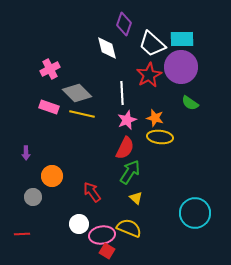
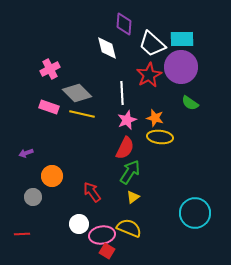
purple diamond: rotated 15 degrees counterclockwise
purple arrow: rotated 72 degrees clockwise
yellow triangle: moved 3 px left, 1 px up; rotated 40 degrees clockwise
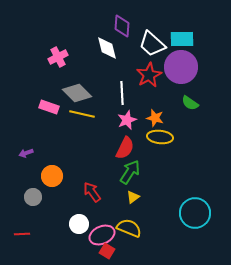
purple diamond: moved 2 px left, 2 px down
pink cross: moved 8 px right, 12 px up
pink ellipse: rotated 15 degrees counterclockwise
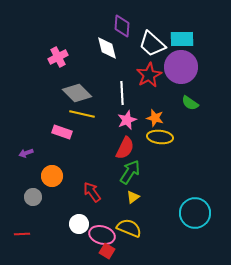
pink rectangle: moved 13 px right, 25 px down
pink ellipse: rotated 40 degrees clockwise
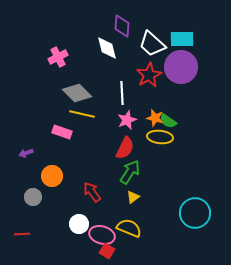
green semicircle: moved 22 px left, 18 px down
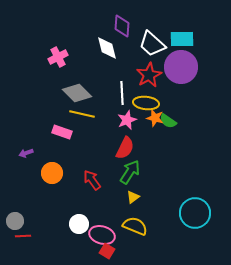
yellow ellipse: moved 14 px left, 34 px up
orange circle: moved 3 px up
red arrow: moved 12 px up
gray circle: moved 18 px left, 24 px down
yellow semicircle: moved 6 px right, 2 px up
red line: moved 1 px right, 2 px down
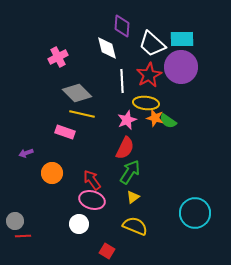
white line: moved 12 px up
pink rectangle: moved 3 px right
pink ellipse: moved 10 px left, 35 px up
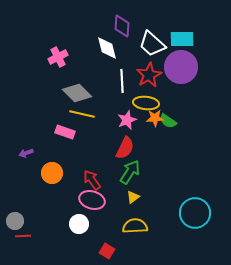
orange star: rotated 18 degrees counterclockwise
yellow semicircle: rotated 25 degrees counterclockwise
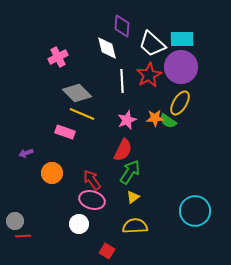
yellow ellipse: moved 34 px right; rotated 65 degrees counterclockwise
yellow line: rotated 10 degrees clockwise
red semicircle: moved 2 px left, 2 px down
cyan circle: moved 2 px up
